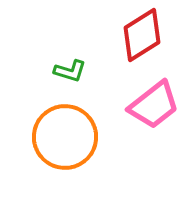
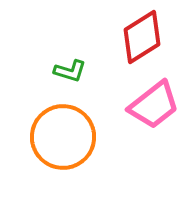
red diamond: moved 2 px down
orange circle: moved 2 px left
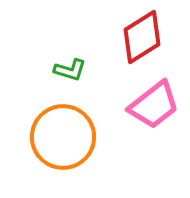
green L-shape: moved 1 px up
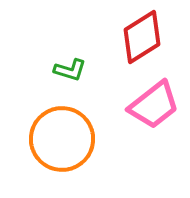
orange circle: moved 1 px left, 2 px down
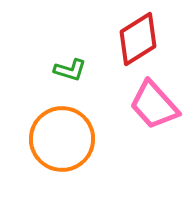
red diamond: moved 4 px left, 2 px down
pink trapezoid: rotated 86 degrees clockwise
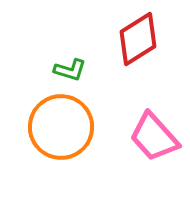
pink trapezoid: moved 32 px down
orange circle: moved 1 px left, 12 px up
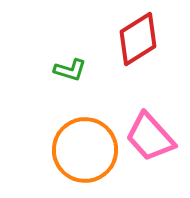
orange circle: moved 24 px right, 23 px down
pink trapezoid: moved 4 px left
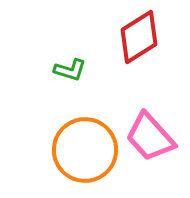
red diamond: moved 1 px right, 2 px up
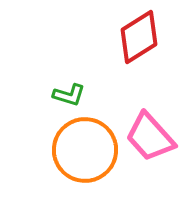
green L-shape: moved 1 px left, 25 px down
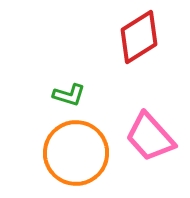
orange circle: moved 9 px left, 3 px down
